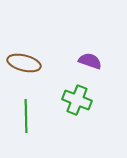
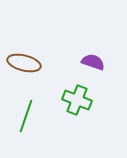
purple semicircle: moved 3 px right, 1 px down
green line: rotated 20 degrees clockwise
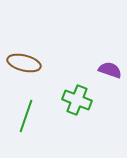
purple semicircle: moved 17 px right, 8 px down
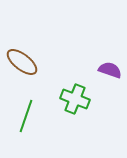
brown ellipse: moved 2 px left, 1 px up; rotated 24 degrees clockwise
green cross: moved 2 px left, 1 px up
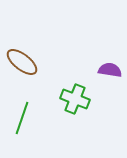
purple semicircle: rotated 10 degrees counterclockwise
green line: moved 4 px left, 2 px down
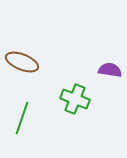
brown ellipse: rotated 16 degrees counterclockwise
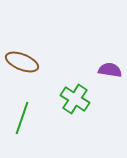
green cross: rotated 12 degrees clockwise
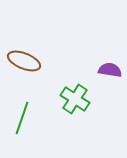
brown ellipse: moved 2 px right, 1 px up
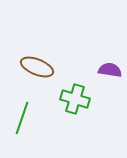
brown ellipse: moved 13 px right, 6 px down
green cross: rotated 16 degrees counterclockwise
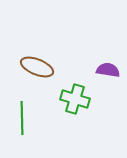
purple semicircle: moved 2 px left
green line: rotated 20 degrees counterclockwise
